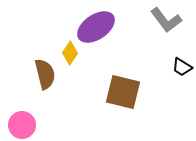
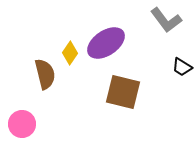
purple ellipse: moved 10 px right, 16 px down
pink circle: moved 1 px up
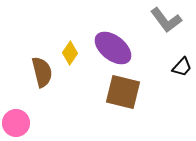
purple ellipse: moved 7 px right, 5 px down; rotated 72 degrees clockwise
black trapezoid: rotated 80 degrees counterclockwise
brown semicircle: moved 3 px left, 2 px up
pink circle: moved 6 px left, 1 px up
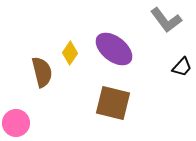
purple ellipse: moved 1 px right, 1 px down
brown square: moved 10 px left, 11 px down
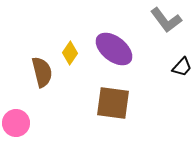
brown square: rotated 6 degrees counterclockwise
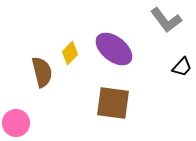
yellow diamond: rotated 10 degrees clockwise
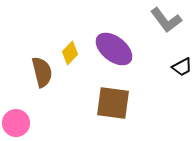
black trapezoid: rotated 20 degrees clockwise
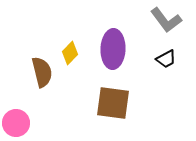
purple ellipse: moved 1 px left; rotated 54 degrees clockwise
black trapezoid: moved 16 px left, 8 px up
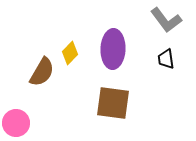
black trapezoid: rotated 110 degrees clockwise
brown semicircle: rotated 44 degrees clockwise
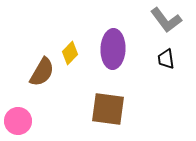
brown square: moved 5 px left, 6 px down
pink circle: moved 2 px right, 2 px up
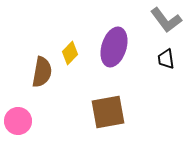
purple ellipse: moved 1 px right, 2 px up; rotated 15 degrees clockwise
brown semicircle: rotated 20 degrees counterclockwise
brown square: moved 3 px down; rotated 18 degrees counterclockwise
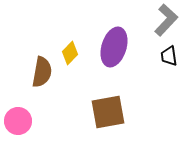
gray L-shape: rotated 100 degrees counterclockwise
black trapezoid: moved 3 px right, 3 px up
